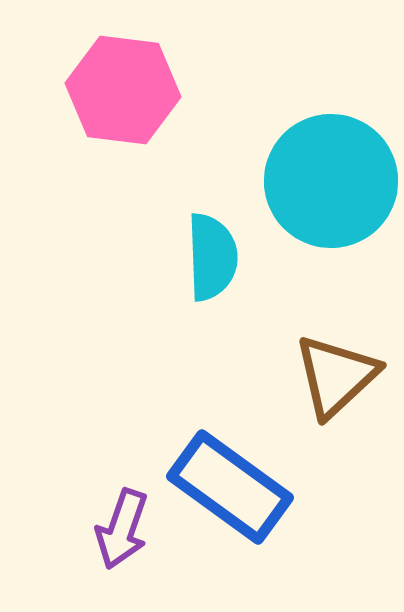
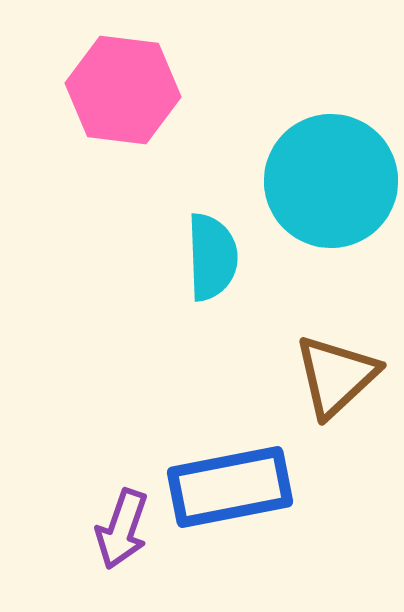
blue rectangle: rotated 47 degrees counterclockwise
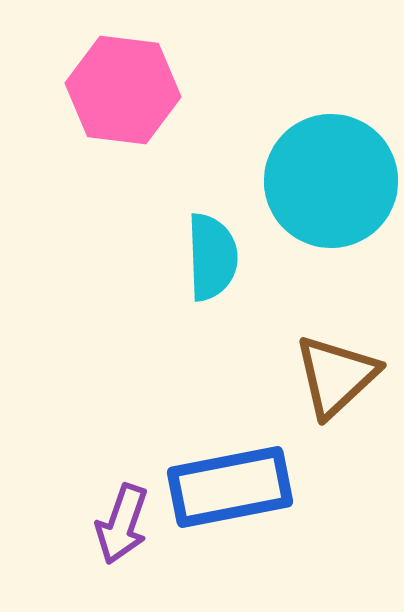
purple arrow: moved 5 px up
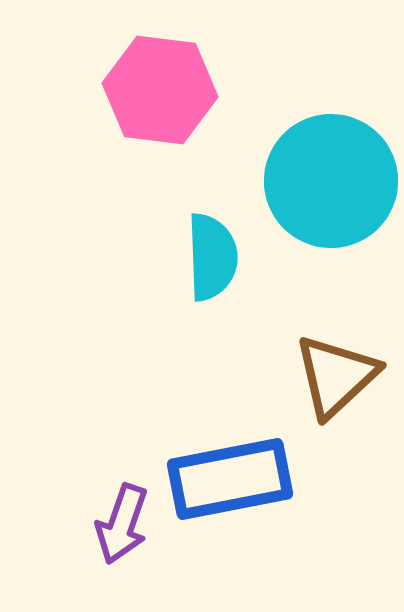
pink hexagon: moved 37 px right
blue rectangle: moved 8 px up
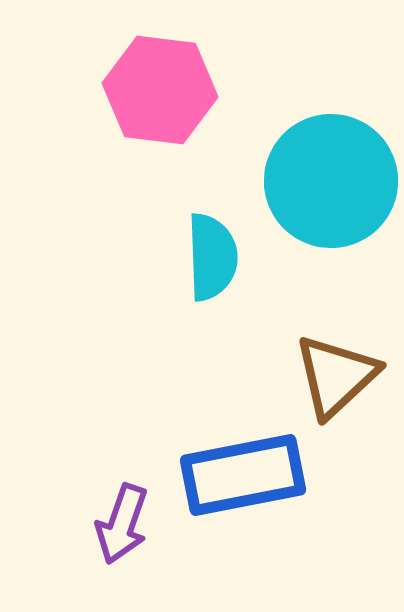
blue rectangle: moved 13 px right, 4 px up
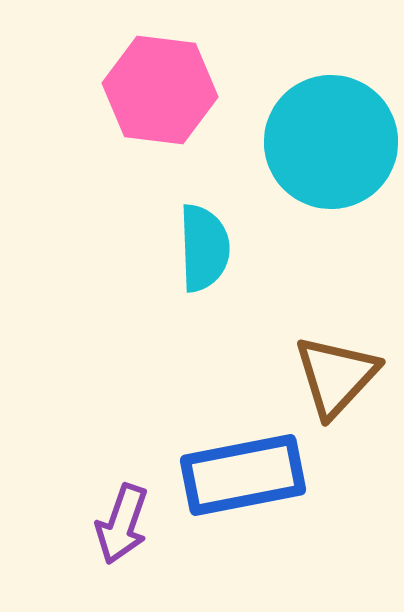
cyan circle: moved 39 px up
cyan semicircle: moved 8 px left, 9 px up
brown triangle: rotated 4 degrees counterclockwise
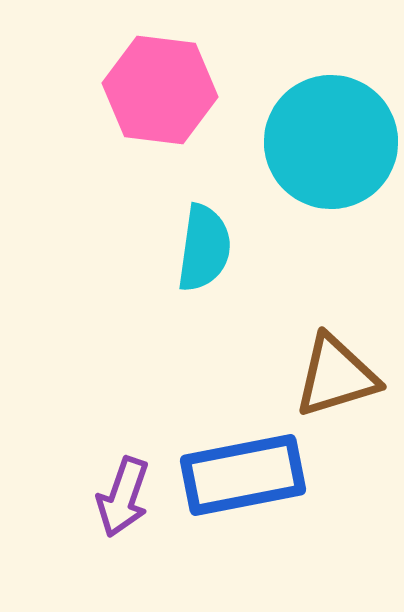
cyan semicircle: rotated 10 degrees clockwise
brown triangle: rotated 30 degrees clockwise
purple arrow: moved 1 px right, 27 px up
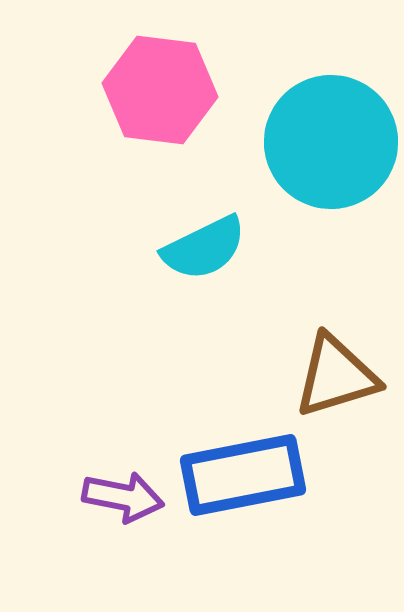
cyan semicircle: rotated 56 degrees clockwise
purple arrow: rotated 98 degrees counterclockwise
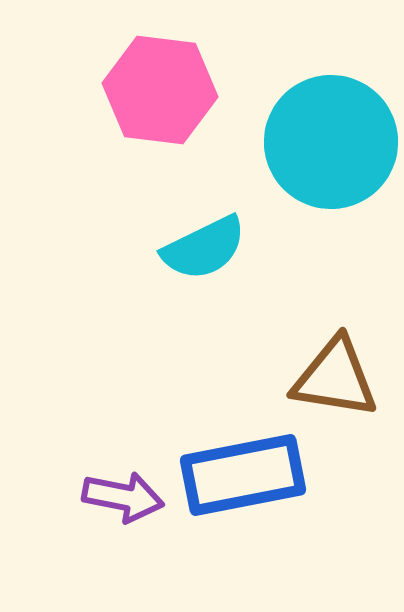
brown triangle: moved 1 px left, 2 px down; rotated 26 degrees clockwise
